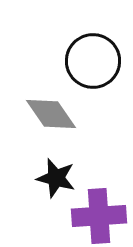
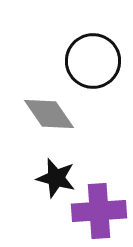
gray diamond: moved 2 px left
purple cross: moved 5 px up
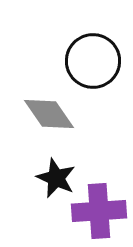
black star: rotated 9 degrees clockwise
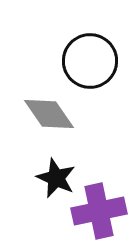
black circle: moved 3 px left
purple cross: rotated 8 degrees counterclockwise
